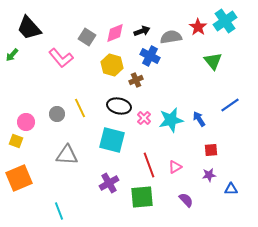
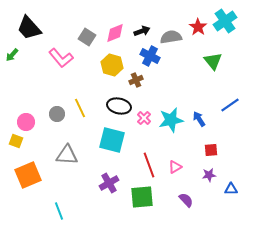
orange square: moved 9 px right, 3 px up
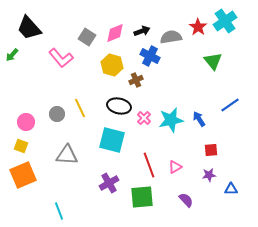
yellow square: moved 5 px right, 5 px down
orange square: moved 5 px left
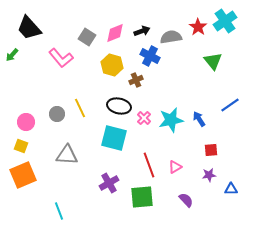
cyan square: moved 2 px right, 2 px up
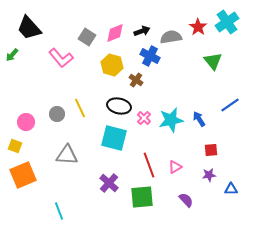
cyan cross: moved 2 px right, 1 px down
brown cross: rotated 32 degrees counterclockwise
yellow square: moved 6 px left
purple cross: rotated 18 degrees counterclockwise
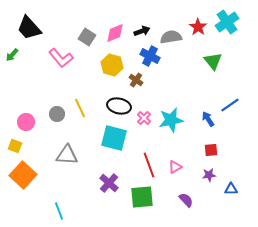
blue arrow: moved 9 px right
orange square: rotated 24 degrees counterclockwise
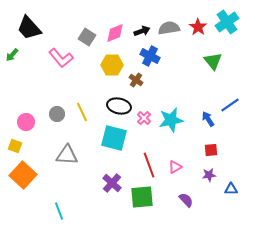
gray semicircle: moved 2 px left, 9 px up
yellow hexagon: rotated 15 degrees counterclockwise
yellow line: moved 2 px right, 4 px down
purple cross: moved 3 px right
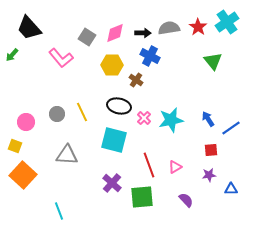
black arrow: moved 1 px right, 2 px down; rotated 21 degrees clockwise
blue line: moved 1 px right, 23 px down
cyan square: moved 2 px down
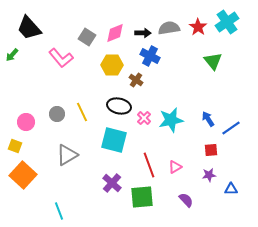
gray triangle: rotated 35 degrees counterclockwise
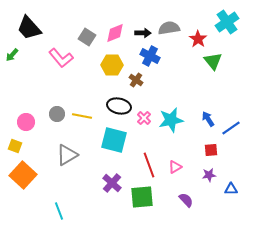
red star: moved 12 px down
yellow line: moved 4 px down; rotated 54 degrees counterclockwise
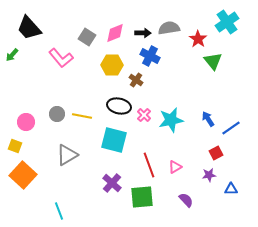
pink cross: moved 3 px up
red square: moved 5 px right, 3 px down; rotated 24 degrees counterclockwise
